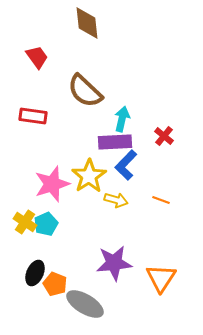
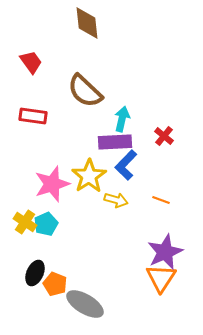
red trapezoid: moved 6 px left, 5 px down
purple star: moved 51 px right, 11 px up; rotated 18 degrees counterclockwise
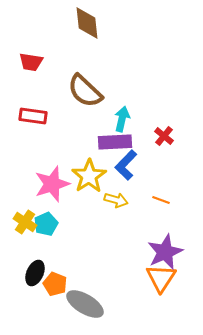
red trapezoid: rotated 135 degrees clockwise
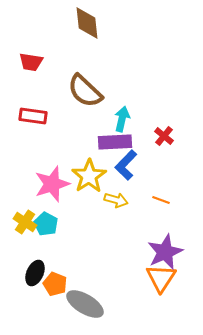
cyan pentagon: rotated 20 degrees counterclockwise
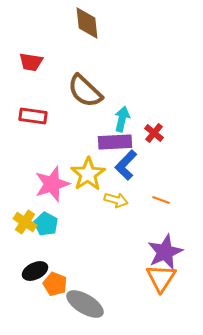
red cross: moved 10 px left, 3 px up
yellow star: moved 1 px left, 2 px up
black ellipse: moved 2 px up; rotated 40 degrees clockwise
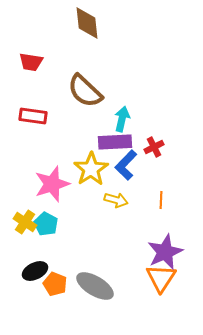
red cross: moved 14 px down; rotated 24 degrees clockwise
yellow star: moved 3 px right, 5 px up
orange line: rotated 72 degrees clockwise
gray ellipse: moved 10 px right, 18 px up
